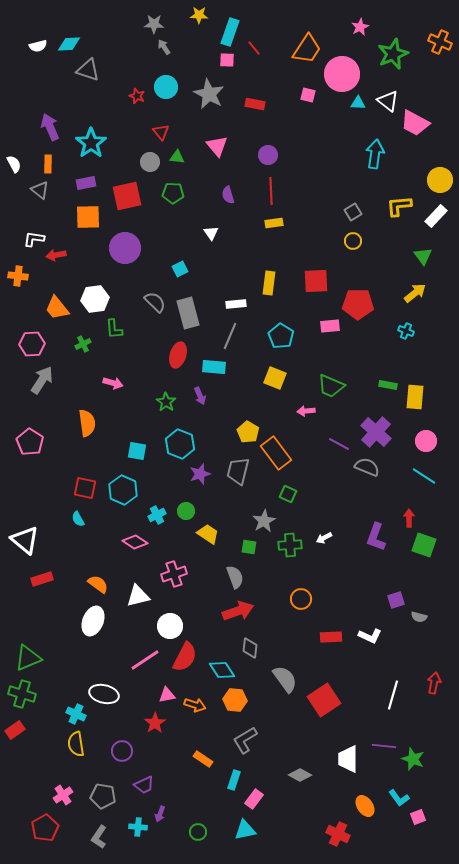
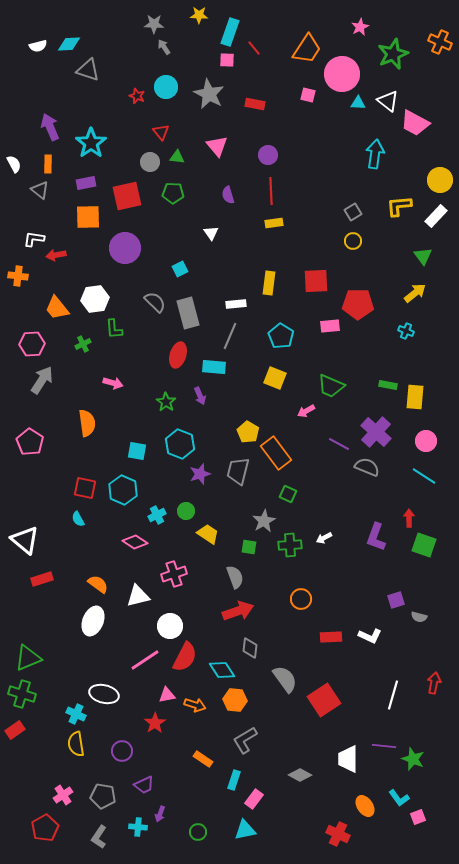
pink arrow at (306, 411): rotated 24 degrees counterclockwise
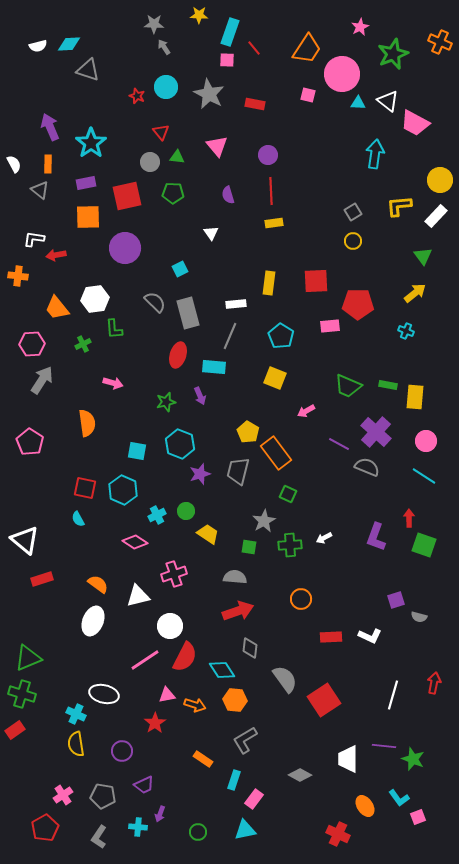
green trapezoid at (331, 386): moved 17 px right
green star at (166, 402): rotated 24 degrees clockwise
gray semicircle at (235, 577): rotated 65 degrees counterclockwise
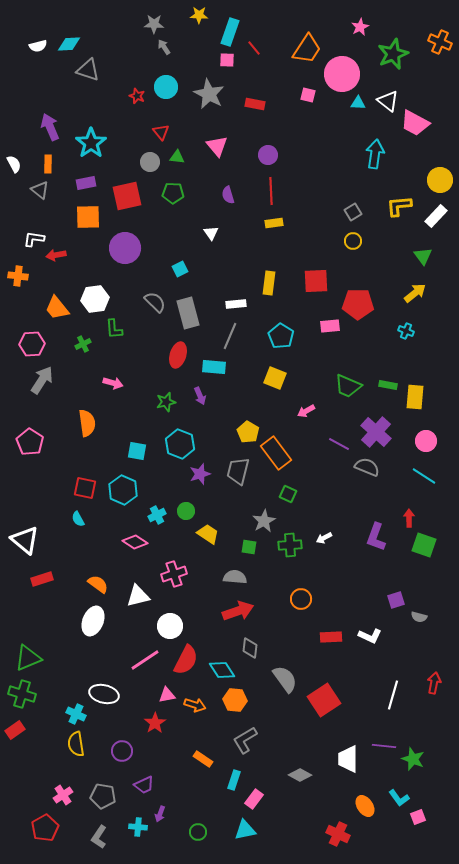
red semicircle at (185, 657): moved 1 px right, 3 px down
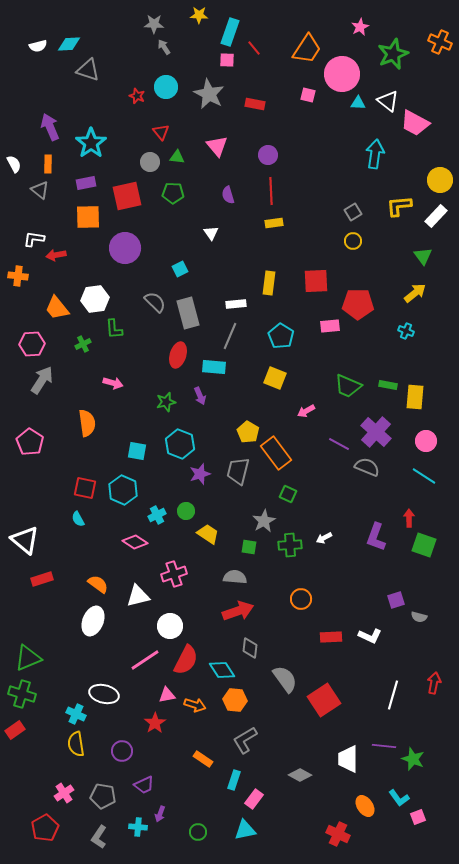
pink cross at (63, 795): moved 1 px right, 2 px up
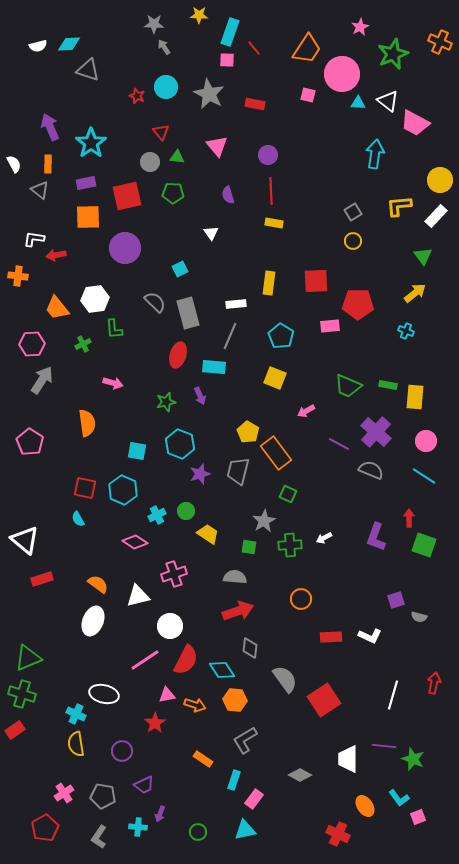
yellow rectangle at (274, 223): rotated 18 degrees clockwise
gray semicircle at (367, 467): moved 4 px right, 3 px down
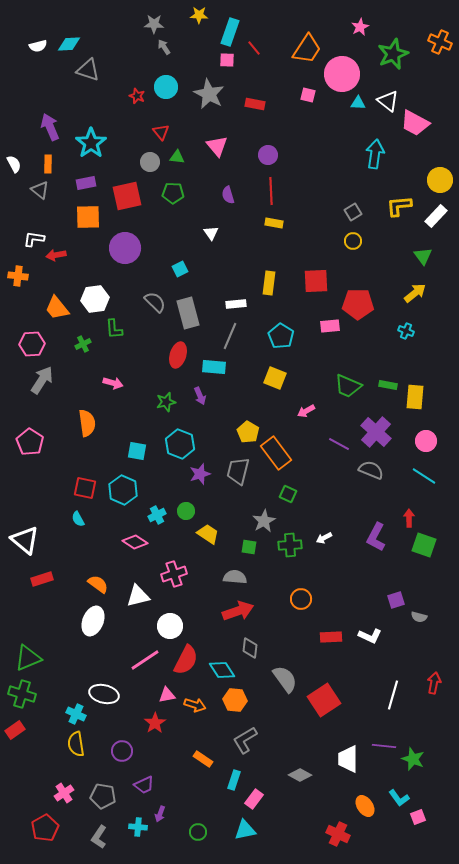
purple L-shape at (376, 537): rotated 8 degrees clockwise
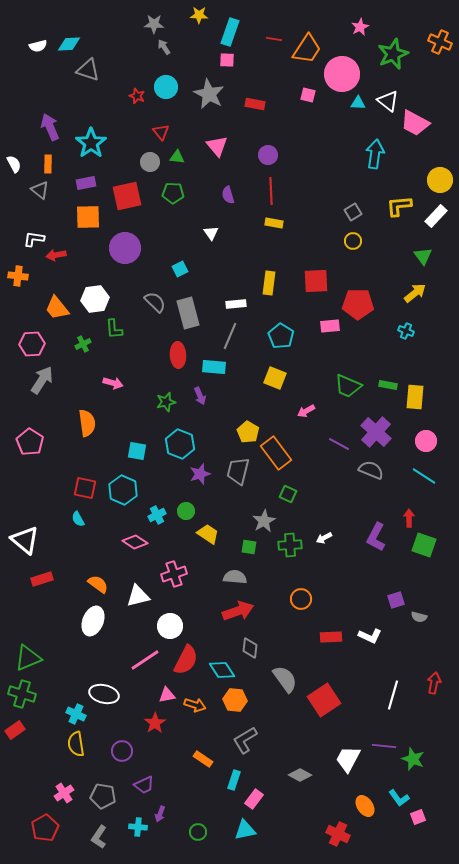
red line at (254, 48): moved 20 px right, 9 px up; rotated 42 degrees counterclockwise
red ellipse at (178, 355): rotated 20 degrees counterclockwise
white trapezoid at (348, 759): rotated 28 degrees clockwise
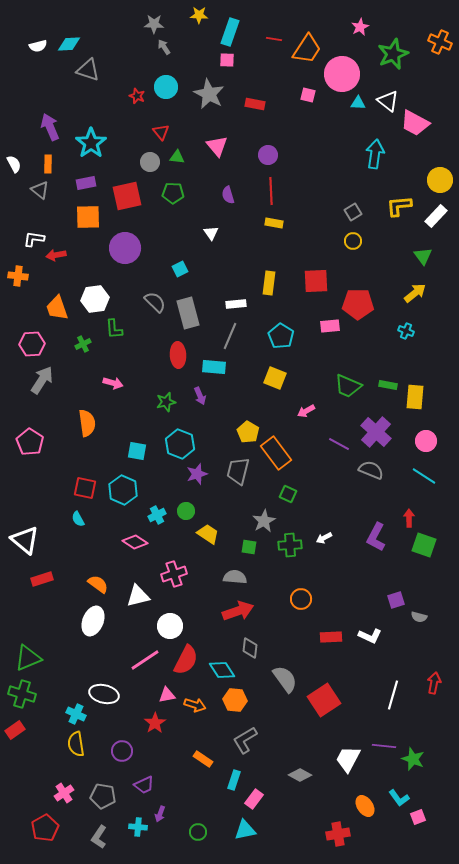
orange trapezoid at (57, 308): rotated 20 degrees clockwise
purple star at (200, 474): moved 3 px left
red cross at (338, 834): rotated 35 degrees counterclockwise
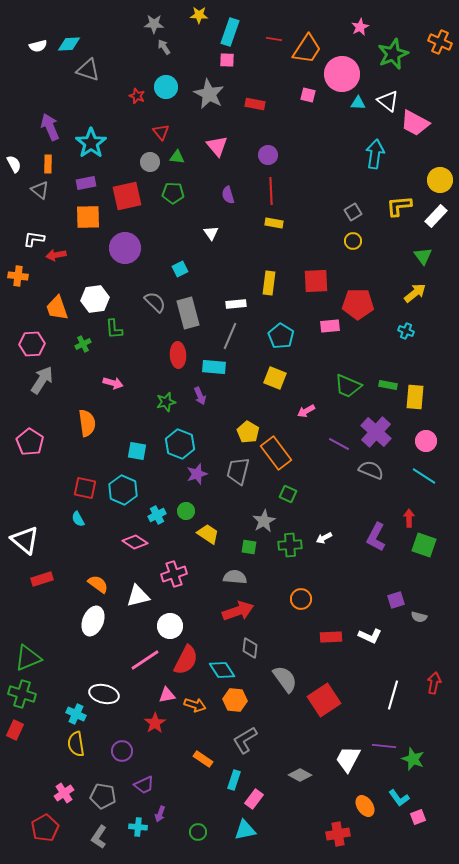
red rectangle at (15, 730): rotated 30 degrees counterclockwise
